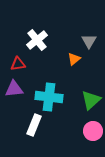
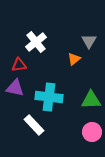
white cross: moved 1 px left, 2 px down
red triangle: moved 1 px right, 1 px down
purple triangle: moved 1 px right, 1 px up; rotated 18 degrees clockwise
green triangle: rotated 40 degrees clockwise
white rectangle: rotated 65 degrees counterclockwise
pink circle: moved 1 px left, 1 px down
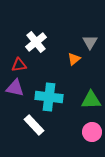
gray triangle: moved 1 px right, 1 px down
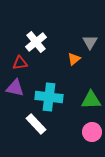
red triangle: moved 1 px right, 2 px up
white rectangle: moved 2 px right, 1 px up
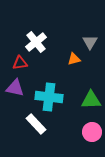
orange triangle: rotated 24 degrees clockwise
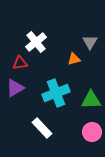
purple triangle: rotated 42 degrees counterclockwise
cyan cross: moved 7 px right, 4 px up; rotated 28 degrees counterclockwise
white rectangle: moved 6 px right, 4 px down
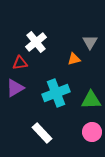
white rectangle: moved 5 px down
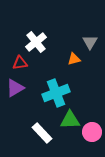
green triangle: moved 21 px left, 20 px down
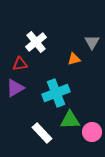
gray triangle: moved 2 px right
red triangle: moved 1 px down
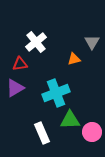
white rectangle: rotated 20 degrees clockwise
